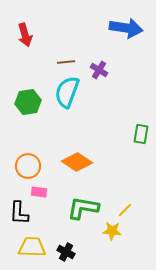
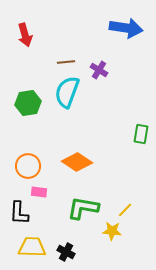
green hexagon: moved 1 px down
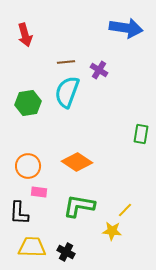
green L-shape: moved 4 px left, 2 px up
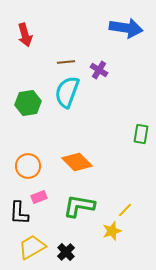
orange diamond: rotated 12 degrees clockwise
pink rectangle: moved 5 px down; rotated 28 degrees counterclockwise
yellow star: rotated 24 degrees counterclockwise
yellow trapezoid: rotated 32 degrees counterclockwise
black cross: rotated 18 degrees clockwise
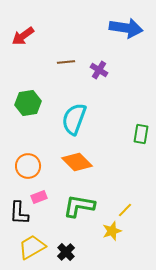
red arrow: moved 2 px left, 1 px down; rotated 70 degrees clockwise
cyan semicircle: moved 7 px right, 27 px down
